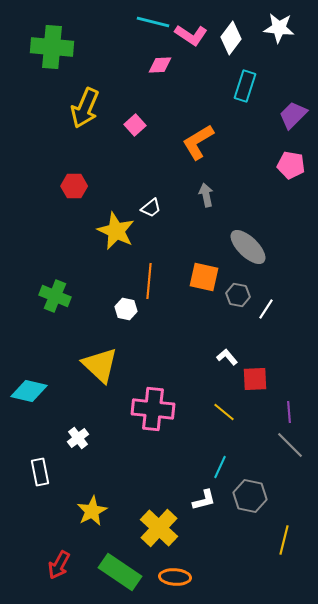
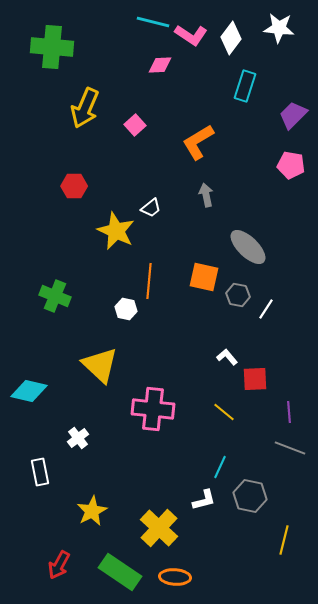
gray line at (290, 445): moved 3 px down; rotated 24 degrees counterclockwise
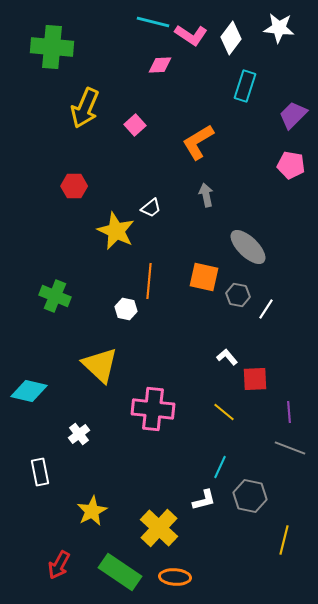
white cross at (78, 438): moved 1 px right, 4 px up
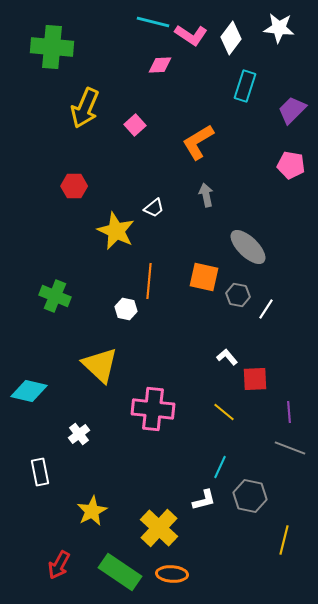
purple trapezoid at (293, 115): moved 1 px left, 5 px up
white trapezoid at (151, 208): moved 3 px right
orange ellipse at (175, 577): moved 3 px left, 3 px up
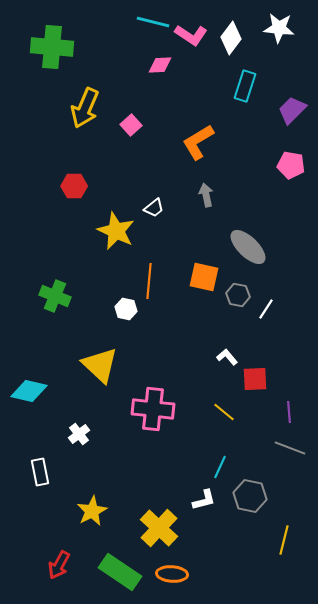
pink square at (135, 125): moved 4 px left
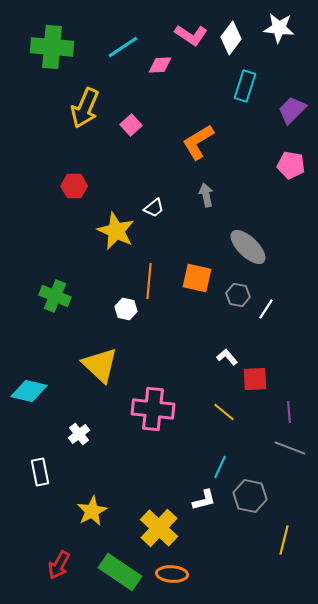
cyan line at (153, 22): moved 30 px left, 25 px down; rotated 48 degrees counterclockwise
orange square at (204, 277): moved 7 px left, 1 px down
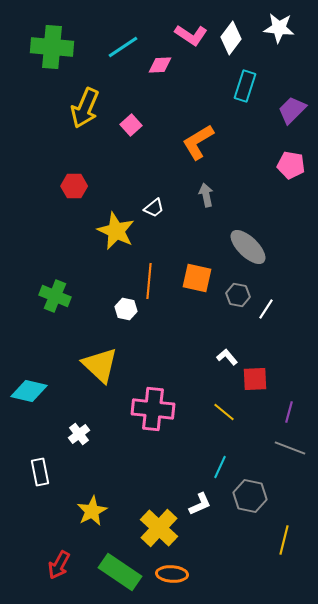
purple line at (289, 412): rotated 20 degrees clockwise
white L-shape at (204, 500): moved 4 px left, 4 px down; rotated 10 degrees counterclockwise
